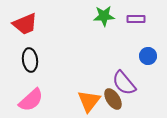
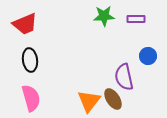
purple semicircle: moved 6 px up; rotated 28 degrees clockwise
pink semicircle: moved 2 px up; rotated 64 degrees counterclockwise
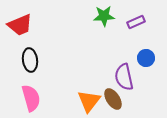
purple rectangle: moved 3 px down; rotated 24 degrees counterclockwise
red trapezoid: moved 5 px left, 1 px down
blue circle: moved 2 px left, 2 px down
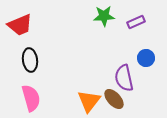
purple semicircle: moved 1 px down
brown ellipse: moved 1 px right; rotated 10 degrees counterclockwise
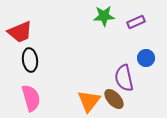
red trapezoid: moved 7 px down
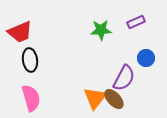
green star: moved 3 px left, 14 px down
purple semicircle: rotated 140 degrees counterclockwise
orange triangle: moved 6 px right, 3 px up
